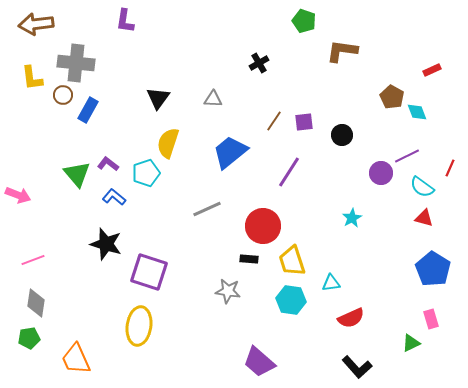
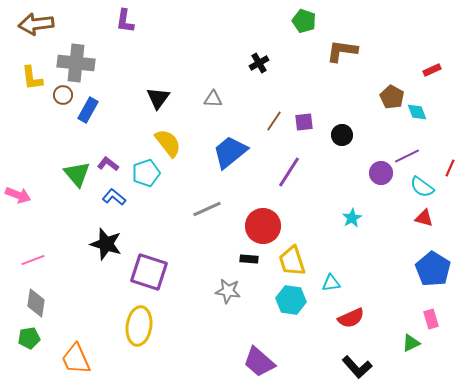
yellow semicircle at (168, 143): rotated 124 degrees clockwise
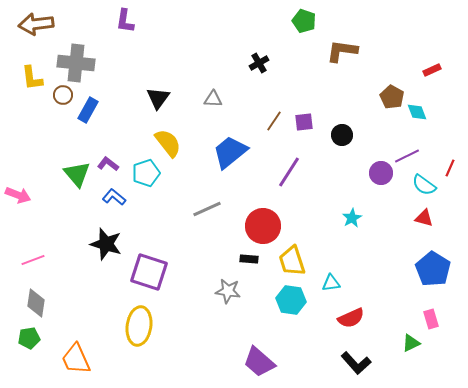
cyan semicircle at (422, 187): moved 2 px right, 2 px up
black L-shape at (357, 367): moved 1 px left, 4 px up
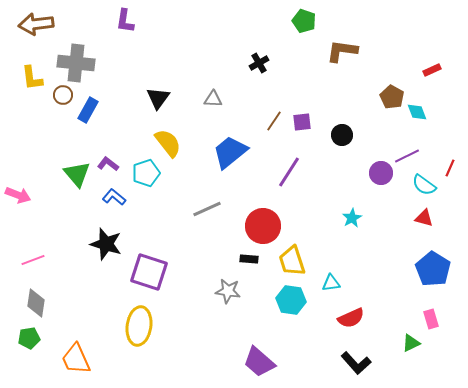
purple square at (304, 122): moved 2 px left
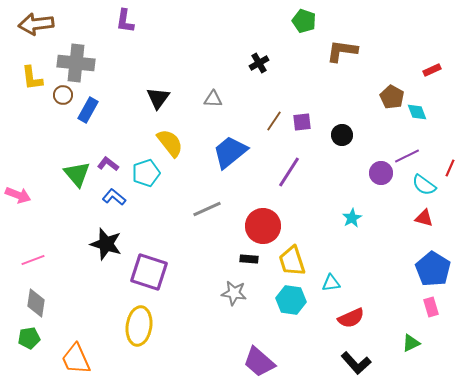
yellow semicircle at (168, 143): moved 2 px right
gray star at (228, 291): moved 6 px right, 2 px down
pink rectangle at (431, 319): moved 12 px up
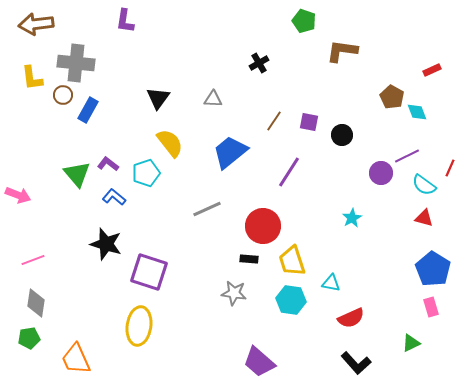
purple square at (302, 122): moved 7 px right; rotated 18 degrees clockwise
cyan triangle at (331, 283): rotated 18 degrees clockwise
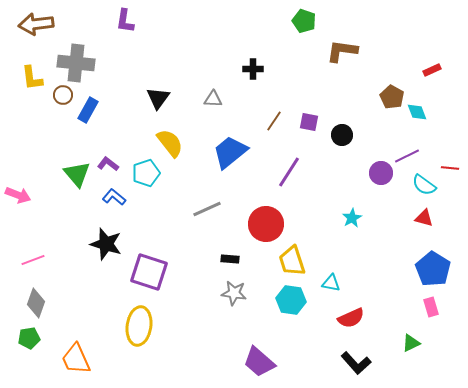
black cross at (259, 63): moved 6 px left, 6 px down; rotated 30 degrees clockwise
red line at (450, 168): rotated 72 degrees clockwise
red circle at (263, 226): moved 3 px right, 2 px up
black rectangle at (249, 259): moved 19 px left
gray diamond at (36, 303): rotated 12 degrees clockwise
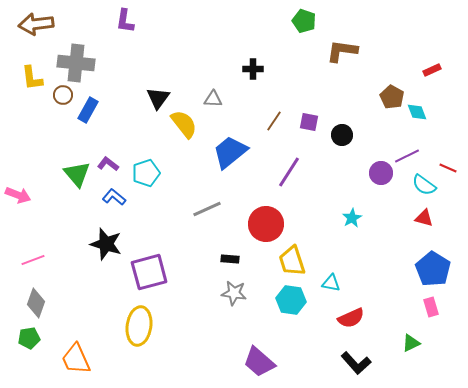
yellow semicircle at (170, 143): moved 14 px right, 19 px up
red line at (450, 168): moved 2 px left; rotated 18 degrees clockwise
purple square at (149, 272): rotated 33 degrees counterclockwise
